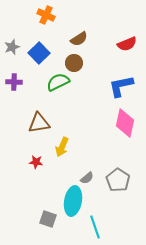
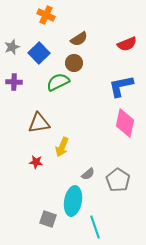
gray semicircle: moved 1 px right, 4 px up
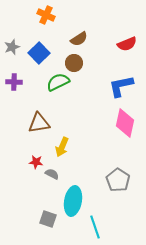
gray semicircle: moved 36 px left; rotated 112 degrees counterclockwise
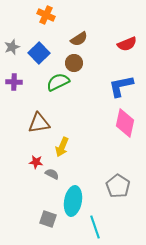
gray pentagon: moved 6 px down
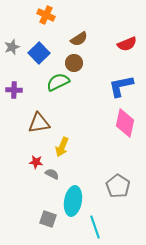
purple cross: moved 8 px down
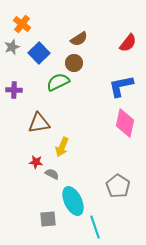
orange cross: moved 24 px left, 9 px down; rotated 12 degrees clockwise
red semicircle: moved 1 px right, 1 px up; rotated 30 degrees counterclockwise
cyan ellipse: rotated 36 degrees counterclockwise
gray square: rotated 24 degrees counterclockwise
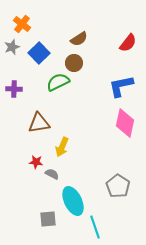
purple cross: moved 1 px up
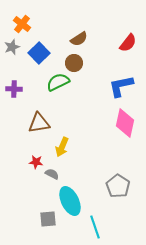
cyan ellipse: moved 3 px left
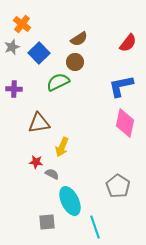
brown circle: moved 1 px right, 1 px up
gray square: moved 1 px left, 3 px down
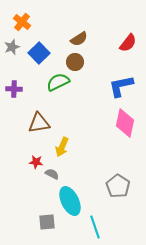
orange cross: moved 2 px up
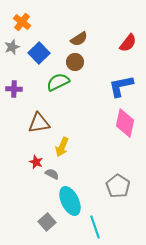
red star: rotated 16 degrees clockwise
gray square: rotated 36 degrees counterclockwise
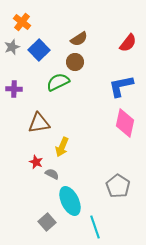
blue square: moved 3 px up
